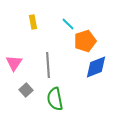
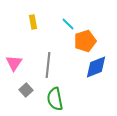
gray line: rotated 10 degrees clockwise
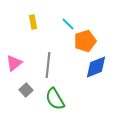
pink triangle: rotated 18 degrees clockwise
green semicircle: rotated 20 degrees counterclockwise
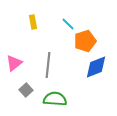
green semicircle: rotated 125 degrees clockwise
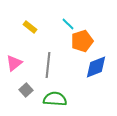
yellow rectangle: moved 3 px left, 5 px down; rotated 40 degrees counterclockwise
orange pentagon: moved 3 px left
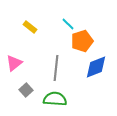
gray line: moved 8 px right, 3 px down
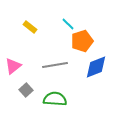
pink triangle: moved 1 px left, 3 px down
gray line: moved 1 px left, 3 px up; rotated 75 degrees clockwise
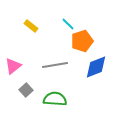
yellow rectangle: moved 1 px right, 1 px up
